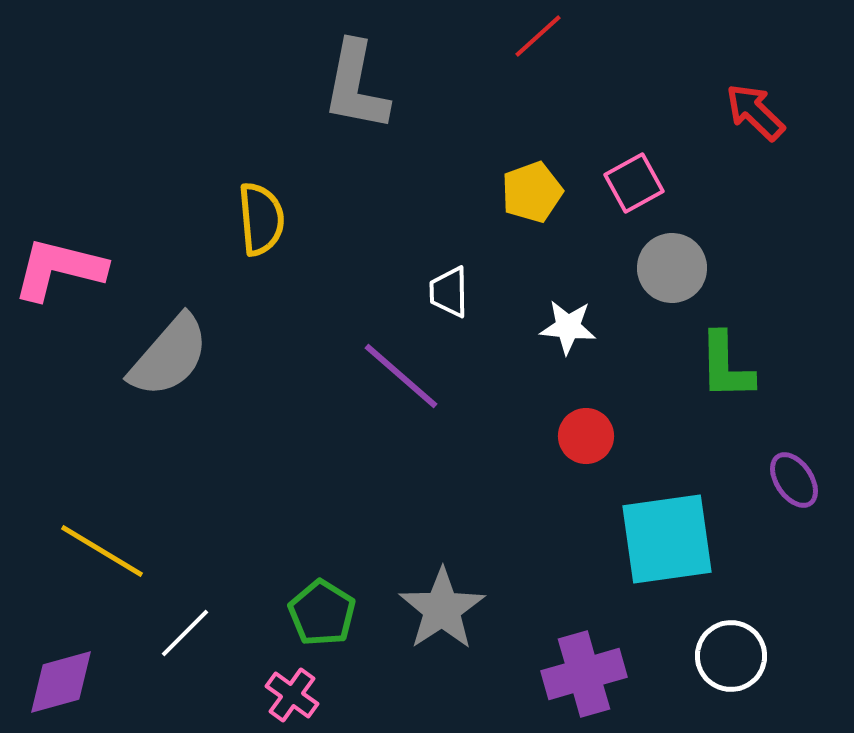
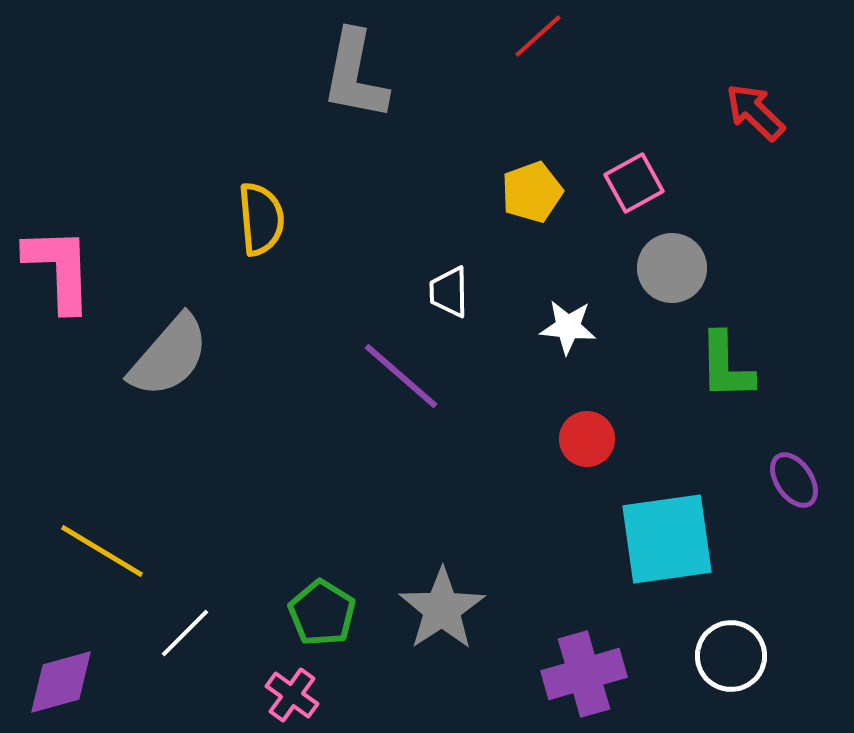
gray L-shape: moved 1 px left, 11 px up
pink L-shape: rotated 74 degrees clockwise
red circle: moved 1 px right, 3 px down
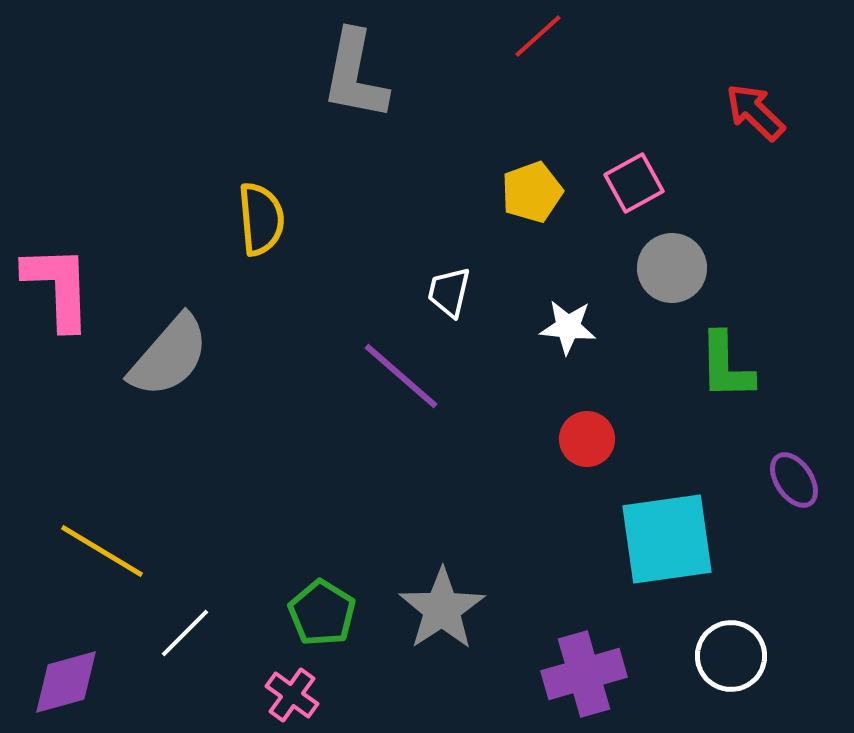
pink L-shape: moved 1 px left, 18 px down
white trapezoid: rotated 14 degrees clockwise
purple diamond: moved 5 px right
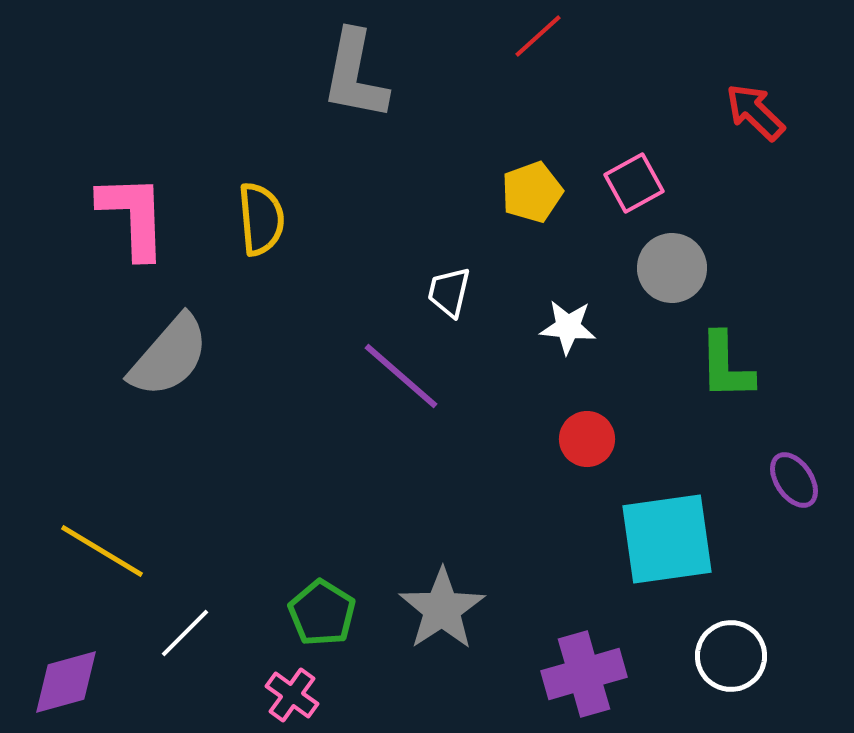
pink L-shape: moved 75 px right, 71 px up
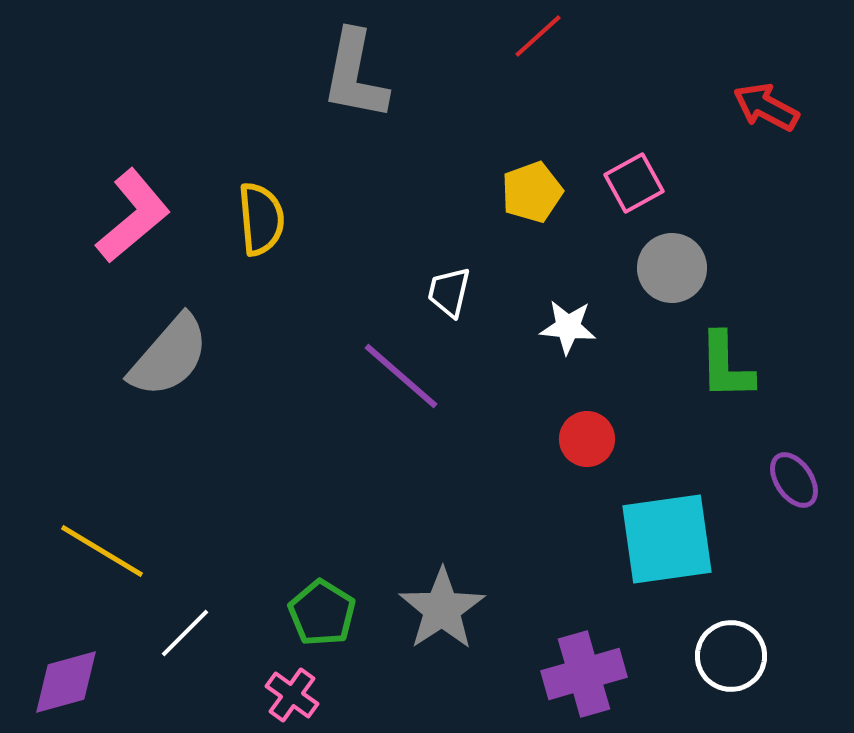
red arrow: moved 11 px right, 5 px up; rotated 16 degrees counterclockwise
pink L-shape: rotated 52 degrees clockwise
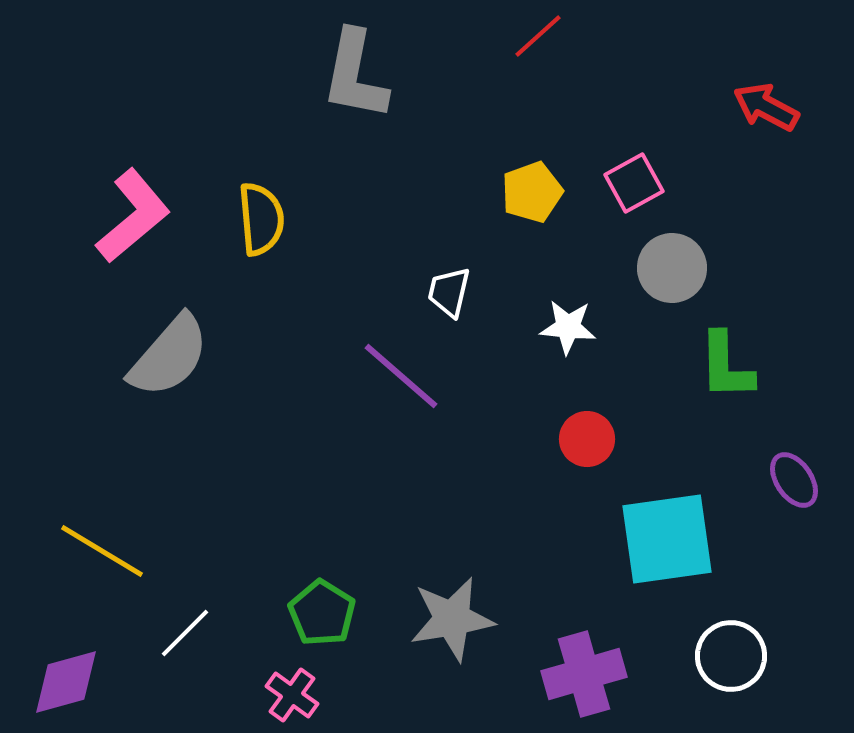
gray star: moved 10 px right, 10 px down; rotated 24 degrees clockwise
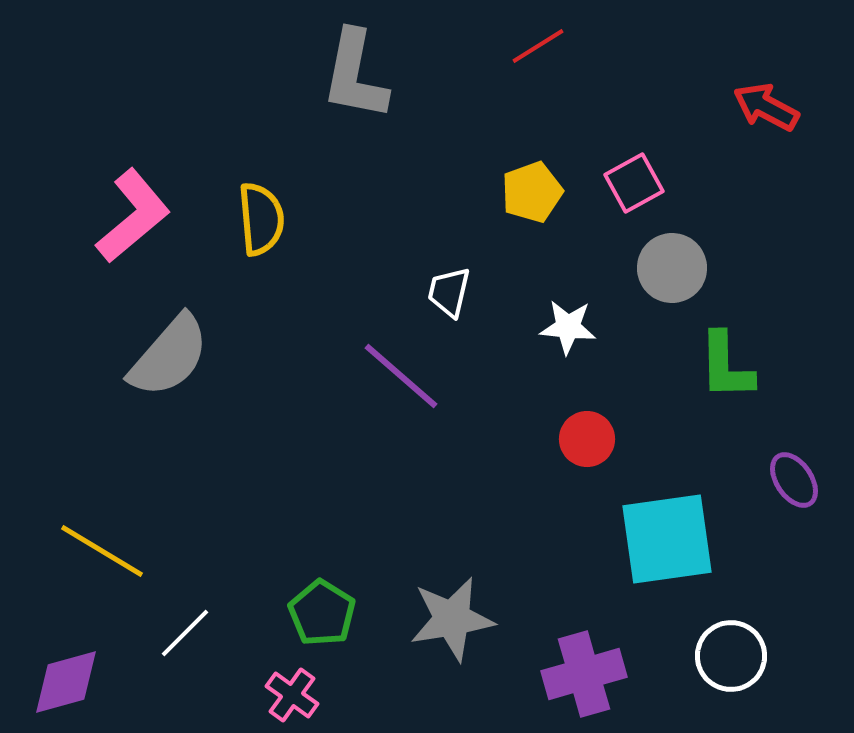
red line: moved 10 px down; rotated 10 degrees clockwise
